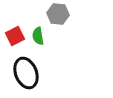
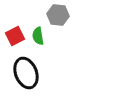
gray hexagon: moved 1 px down
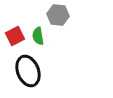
black ellipse: moved 2 px right, 2 px up
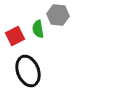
green semicircle: moved 7 px up
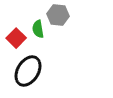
red square: moved 1 px right, 2 px down; rotated 18 degrees counterclockwise
black ellipse: rotated 52 degrees clockwise
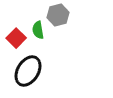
gray hexagon: rotated 20 degrees counterclockwise
green semicircle: moved 1 px down
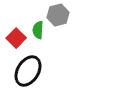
green semicircle: rotated 12 degrees clockwise
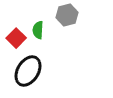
gray hexagon: moved 9 px right
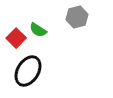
gray hexagon: moved 10 px right, 2 px down
green semicircle: rotated 60 degrees counterclockwise
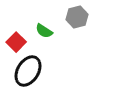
green semicircle: moved 6 px right, 1 px down
red square: moved 4 px down
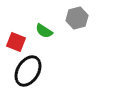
gray hexagon: moved 1 px down
red square: rotated 24 degrees counterclockwise
